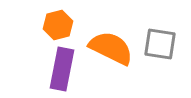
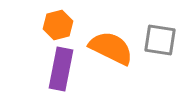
gray square: moved 4 px up
purple rectangle: moved 1 px left
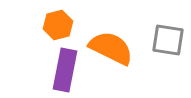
gray square: moved 8 px right
purple rectangle: moved 4 px right, 1 px down
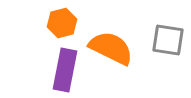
orange hexagon: moved 4 px right, 2 px up
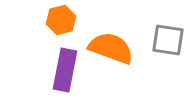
orange hexagon: moved 1 px left, 3 px up
orange semicircle: rotated 6 degrees counterclockwise
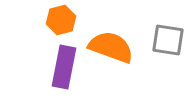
orange semicircle: moved 1 px up
purple rectangle: moved 1 px left, 3 px up
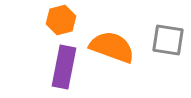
orange semicircle: moved 1 px right
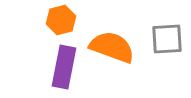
gray square: moved 1 px left, 1 px up; rotated 12 degrees counterclockwise
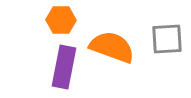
orange hexagon: rotated 16 degrees clockwise
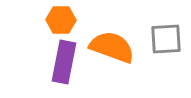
gray square: moved 1 px left
purple rectangle: moved 5 px up
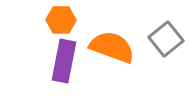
gray square: rotated 36 degrees counterclockwise
purple rectangle: moved 1 px up
